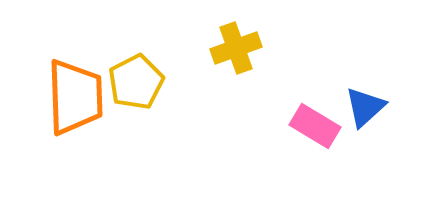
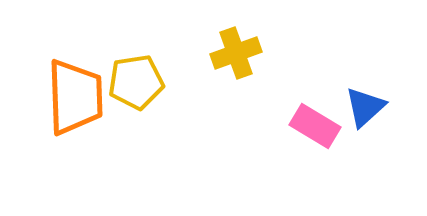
yellow cross: moved 5 px down
yellow pentagon: rotated 18 degrees clockwise
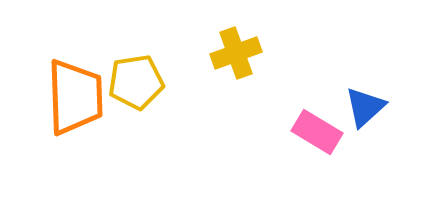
pink rectangle: moved 2 px right, 6 px down
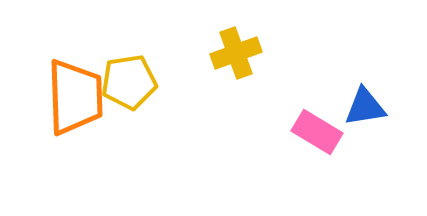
yellow pentagon: moved 7 px left
blue triangle: rotated 33 degrees clockwise
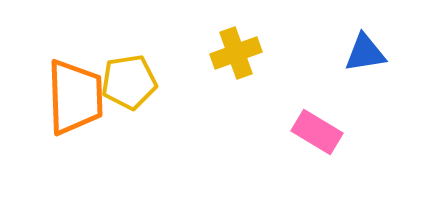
blue triangle: moved 54 px up
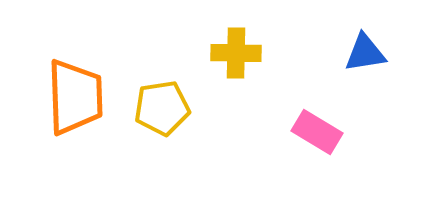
yellow cross: rotated 21 degrees clockwise
yellow pentagon: moved 33 px right, 26 px down
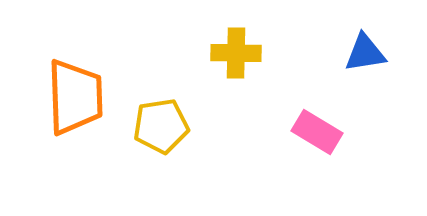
yellow pentagon: moved 1 px left, 18 px down
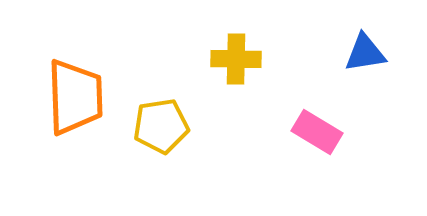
yellow cross: moved 6 px down
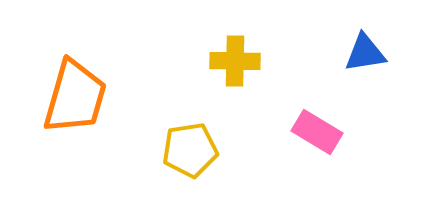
yellow cross: moved 1 px left, 2 px down
orange trapezoid: rotated 18 degrees clockwise
yellow pentagon: moved 29 px right, 24 px down
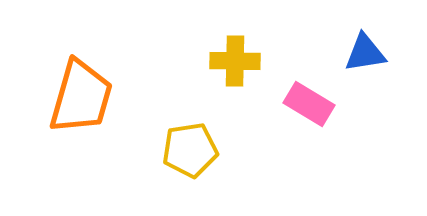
orange trapezoid: moved 6 px right
pink rectangle: moved 8 px left, 28 px up
